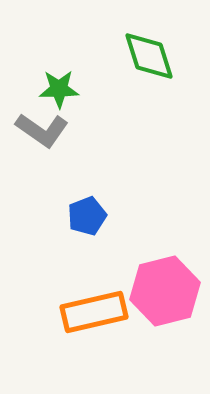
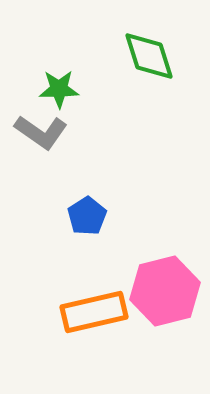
gray L-shape: moved 1 px left, 2 px down
blue pentagon: rotated 12 degrees counterclockwise
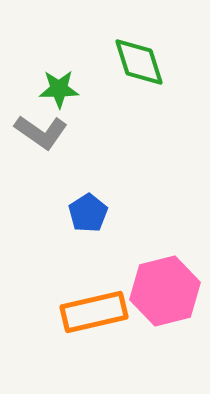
green diamond: moved 10 px left, 6 px down
blue pentagon: moved 1 px right, 3 px up
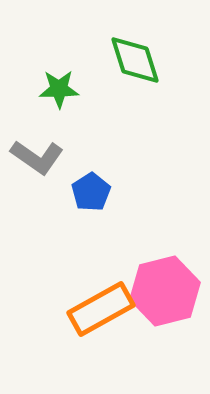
green diamond: moved 4 px left, 2 px up
gray L-shape: moved 4 px left, 25 px down
blue pentagon: moved 3 px right, 21 px up
orange rectangle: moved 7 px right, 3 px up; rotated 16 degrees counterclockwise
